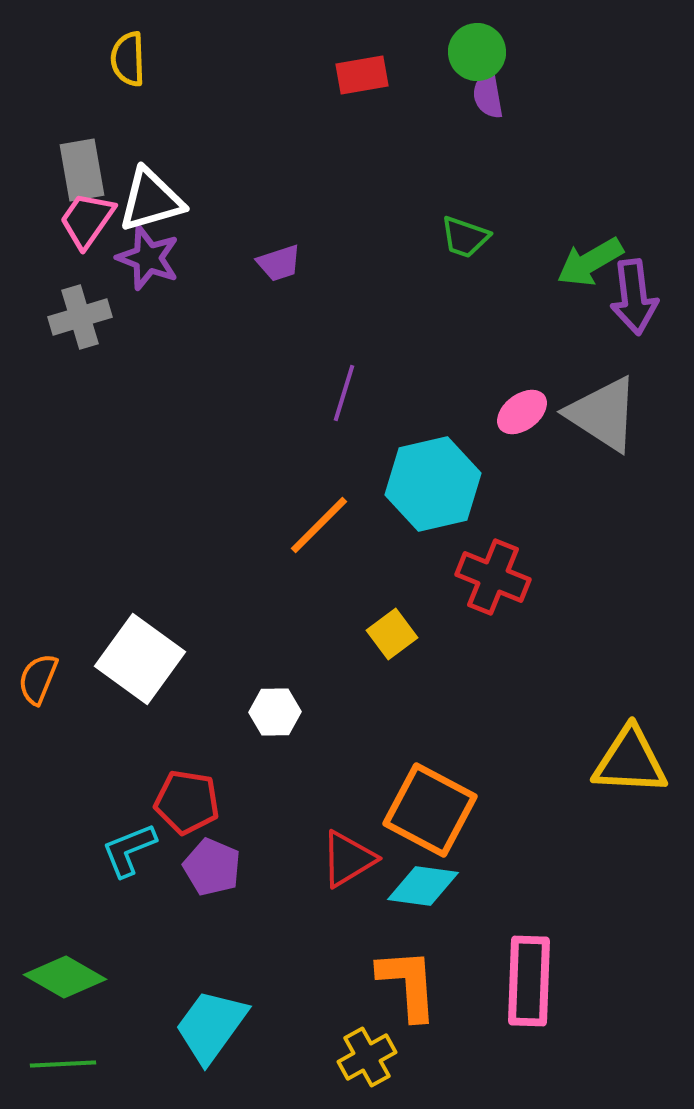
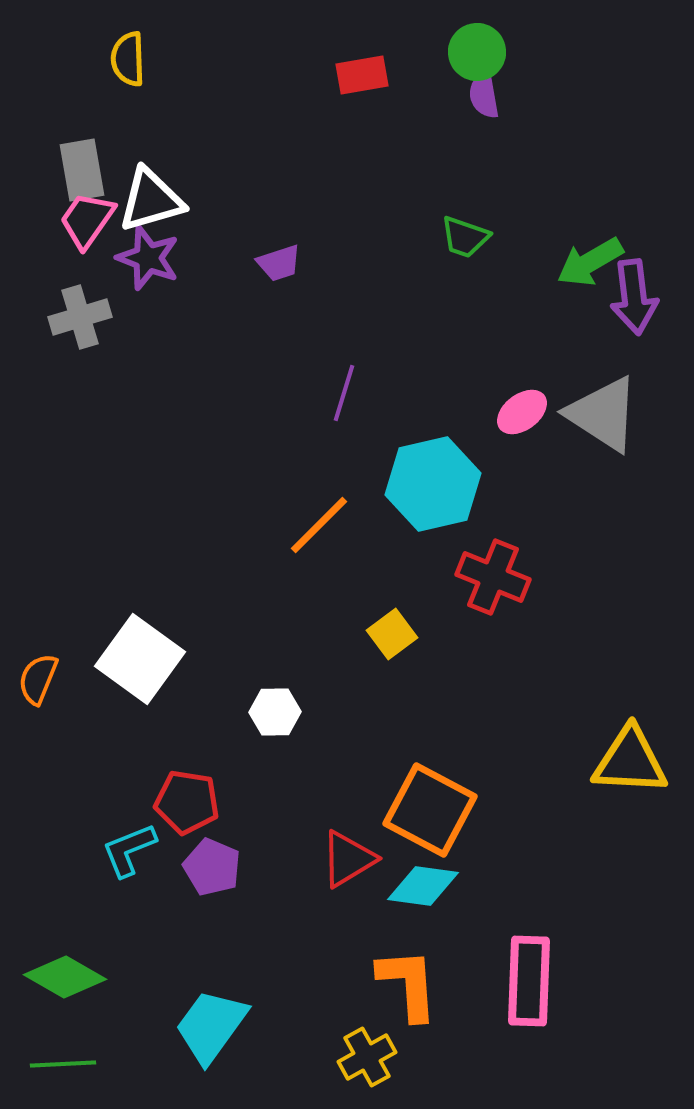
purple semicircle: moved 4 px left
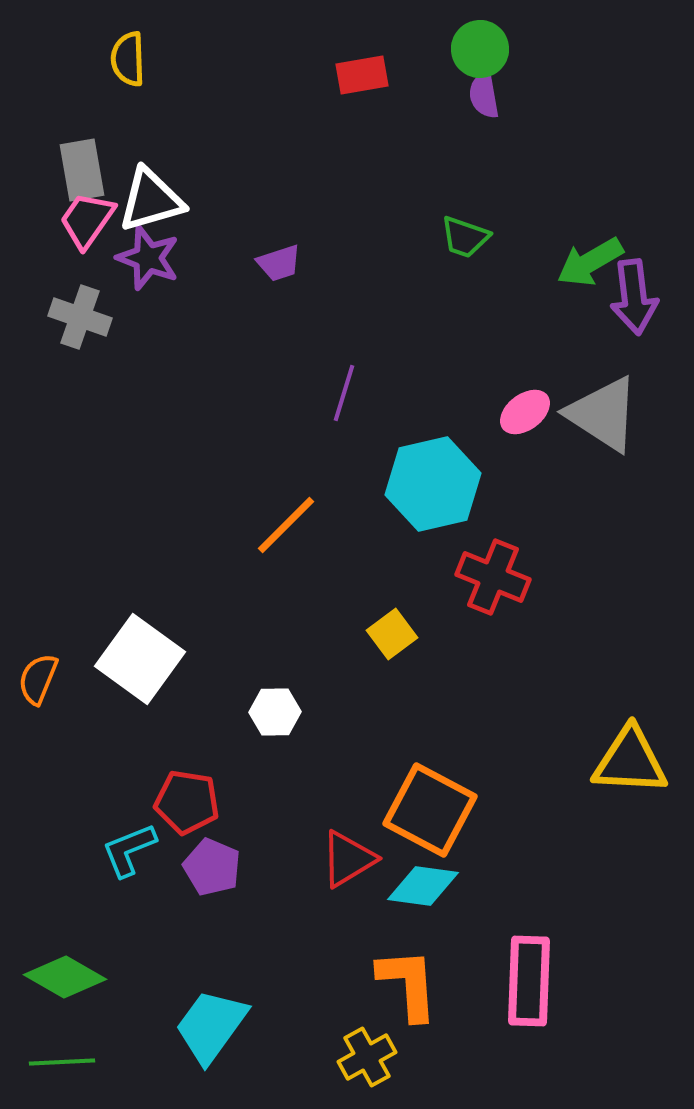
green circle: moved 3 px right, 3 px up
gray cross: rotated 36 degrees clockwise
pink ellipse: moved 3 px right
orange line: moved 33 px left
green line: moved 1 px left, 2 px up
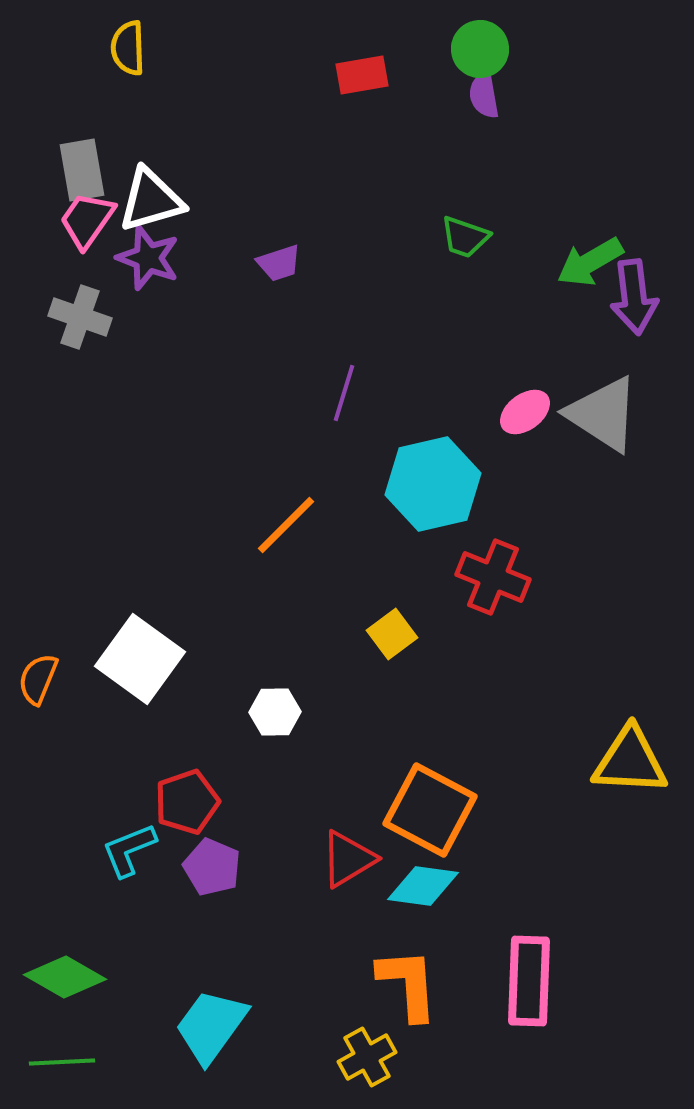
yellow semicircle: moved 11 px up
red pentagon: rotated 28 degrees counterclockwise
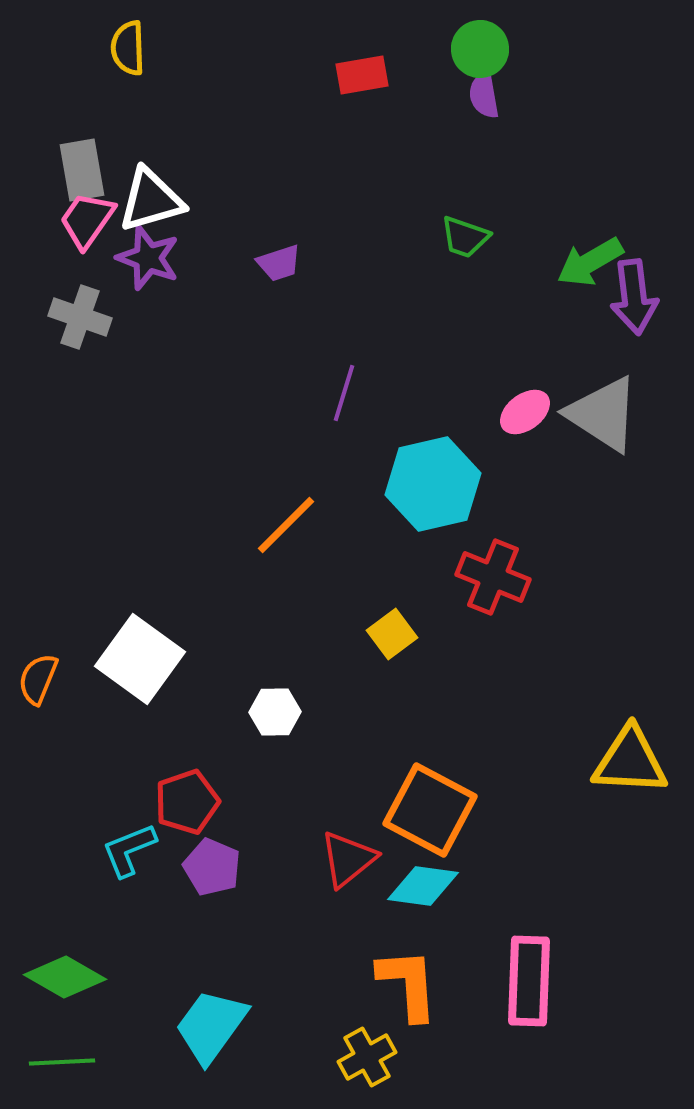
red triangle: rotated 8 degrees counterclockwise
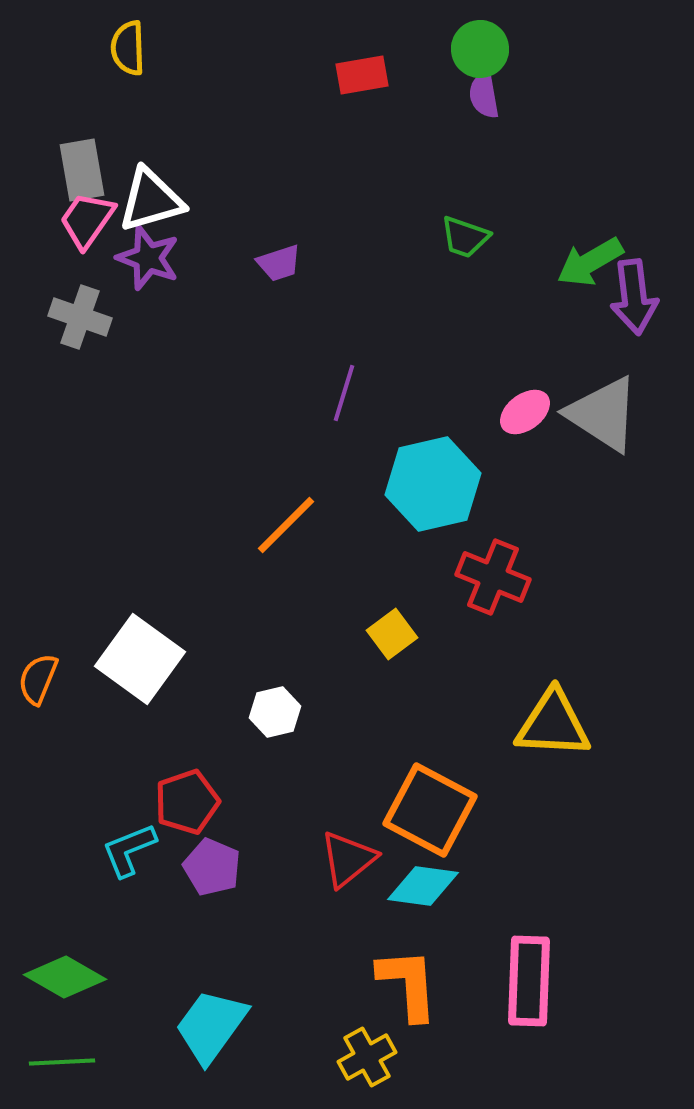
white hexagon: rotated 12 degrees counterclockwise
yellow triangle: moved 77 px left, 37 px up
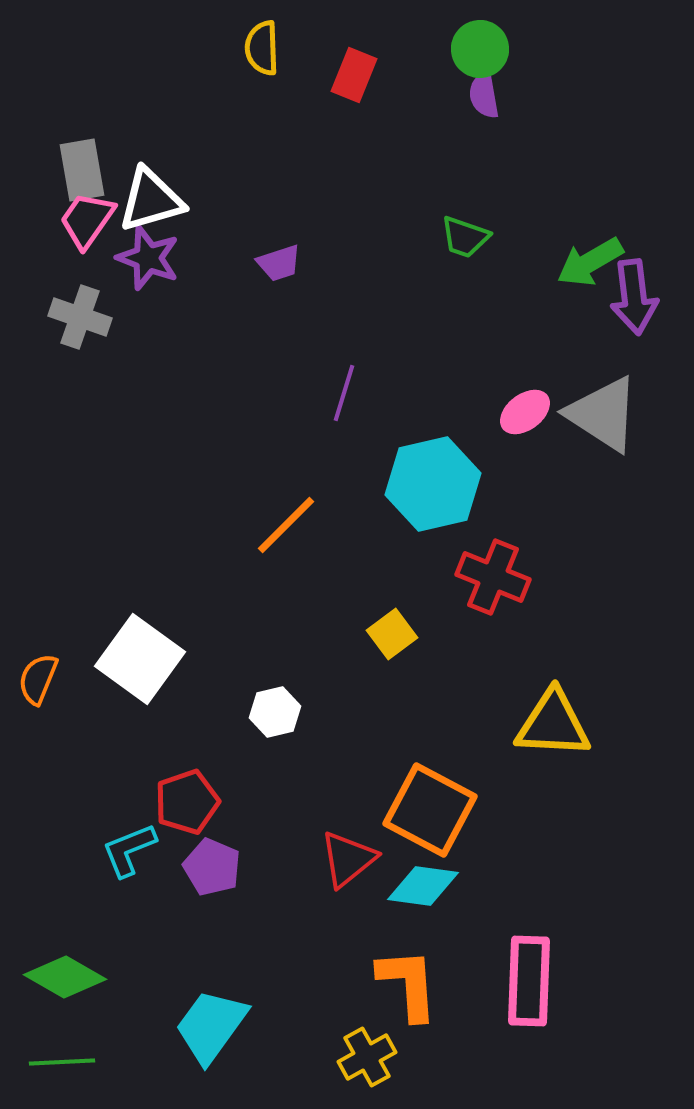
yellow semicircle: moved 134 px right
red rectangle: moved 8 px left; rotated 58 degrees counterclockwise
